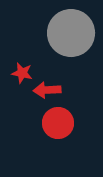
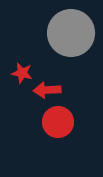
red circle: moved 1 px up
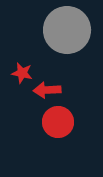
gray circle: moved 4 px left, 3 px up
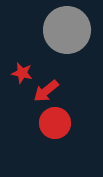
red arrow: moved 1 px left, 1 px down; rotated 36 degrees counterclockwise
red circle: moved 3 px left, 1 px down
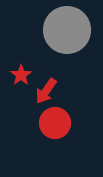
red star: moved 1 px left, 2 px down; rotated 25 degrees clockwise
red arrow: rotated 16 degrees counterclockwise
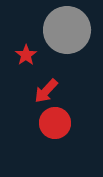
red star: moved 5 px right, 20 px up
red arrow: rotated 8 degrees clockwise
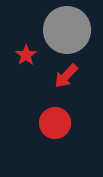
red arrow: moved 20 px right, 15 px up
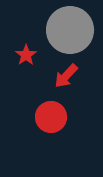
gray circle: moved 3 px right
red circle: moved 4 px left, 6 px up
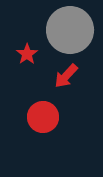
red star: moved 1 px right, 1 px up
red circle: moved 8 px left
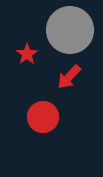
red arrow: moved 3 px right, 1 px down
